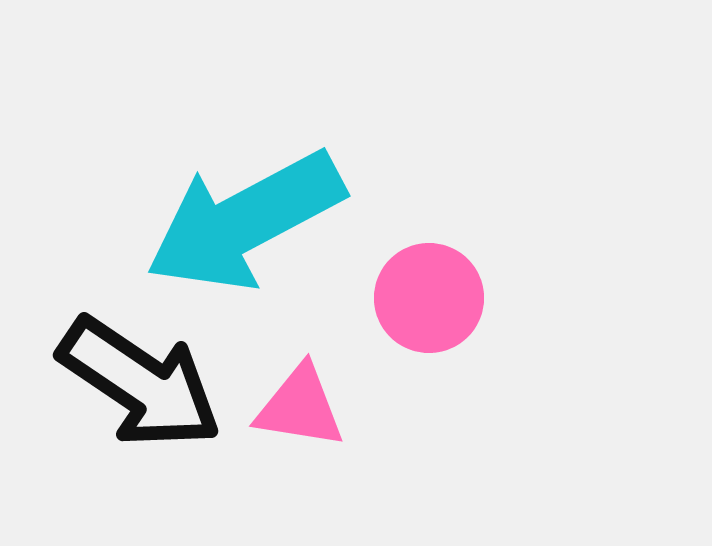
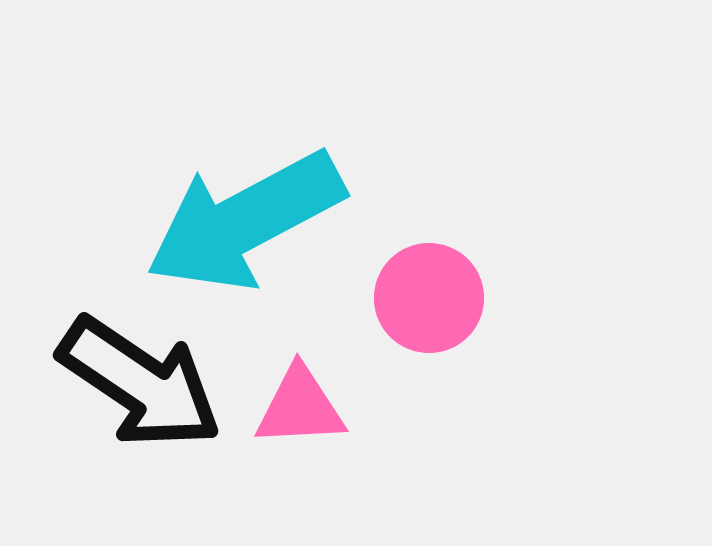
pink triangle: rotated 12 degrees counterclockwise
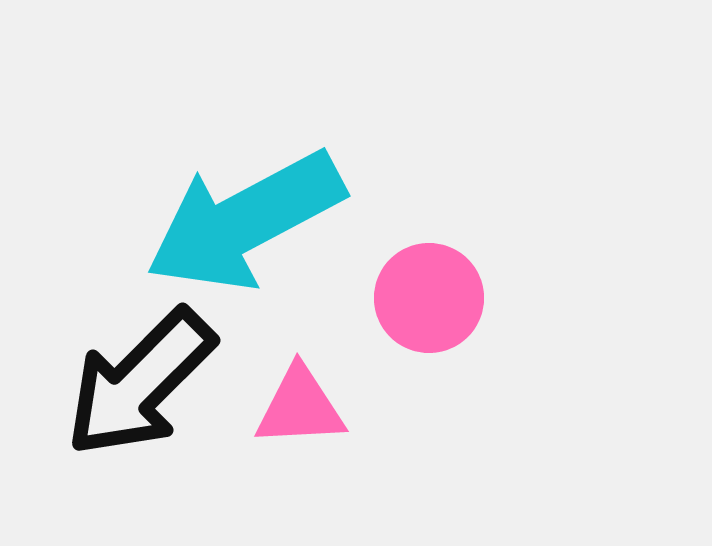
black arrow: rotated 101 degrees clockwise
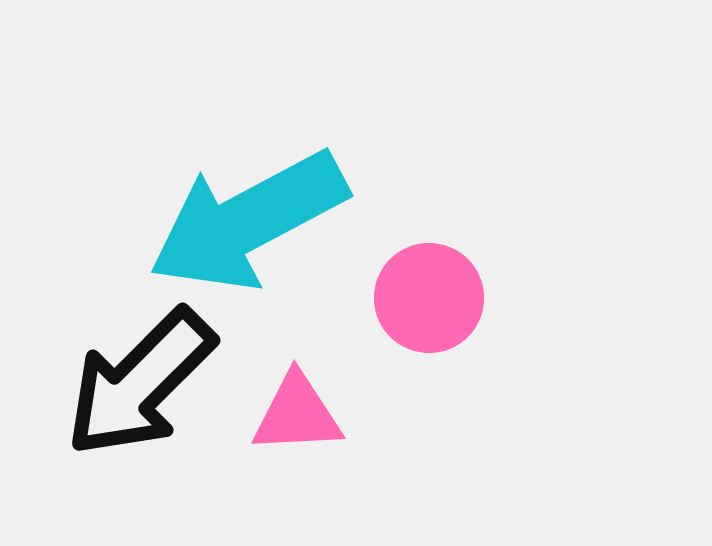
cyan arrow: moved 3 px right
pink triangle: moved 3 px left, 7 px down
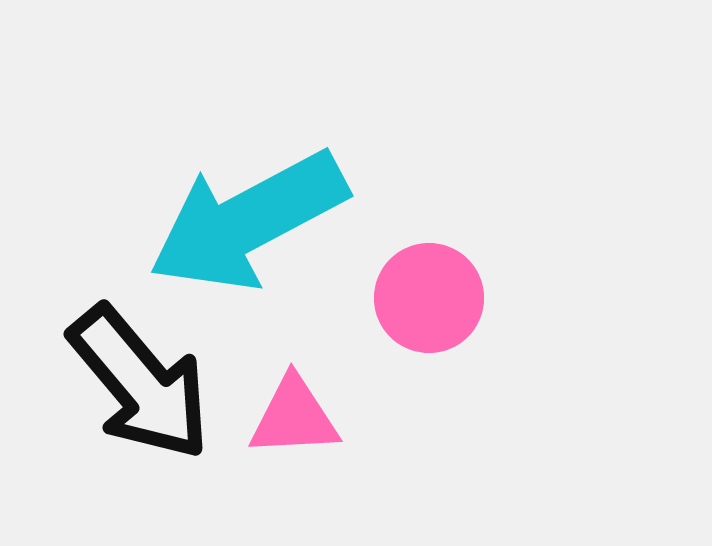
black arrow: rotated 85 degrees counterclockwise
pink triangle: moved 3 px left, 3 px down
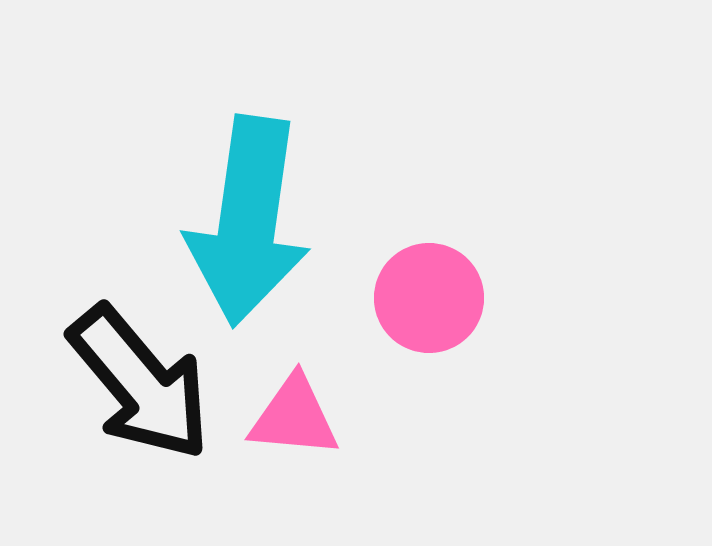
cyan arrow: rotated 54 degrees counterclockwise
pink triangle: rotated 8 degrees clockwise
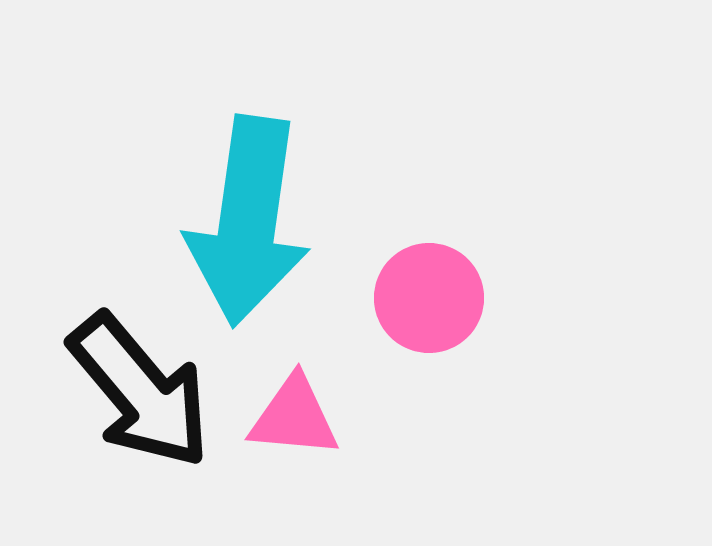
black arrow: moved 8 px down
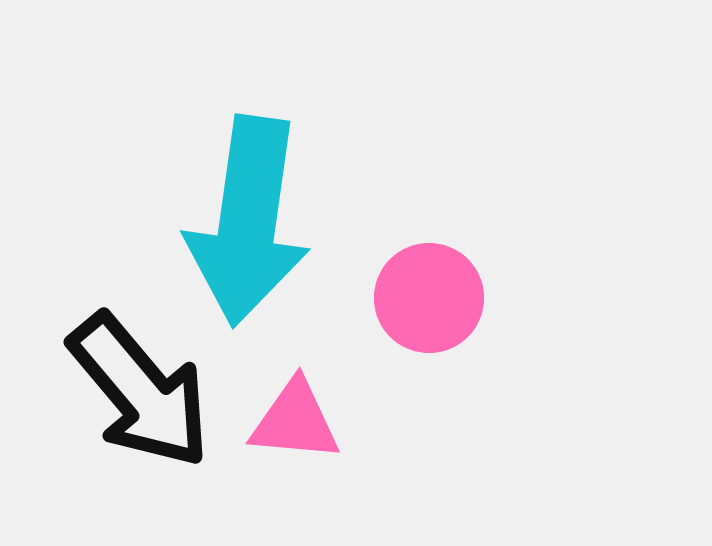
pink triangle: moved 1 px right, 4 px down
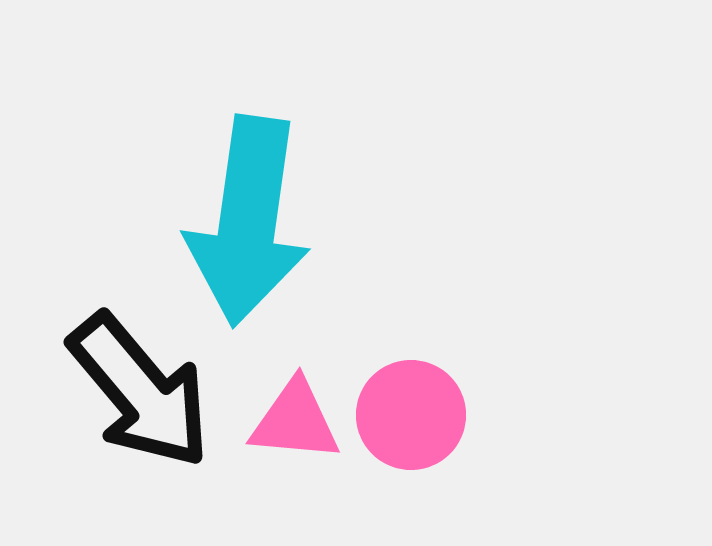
pink circle: moved 18 px left, 117 px down
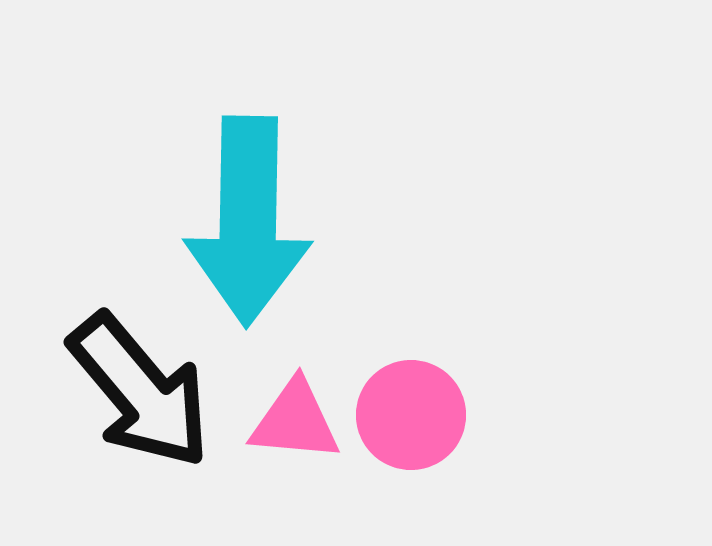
cyan arrow: rotated 7 degrees counterclockwise
